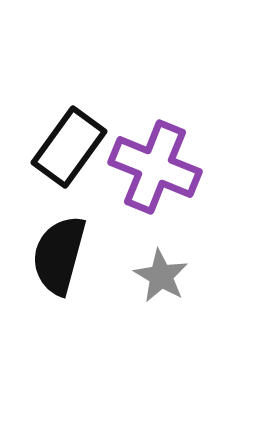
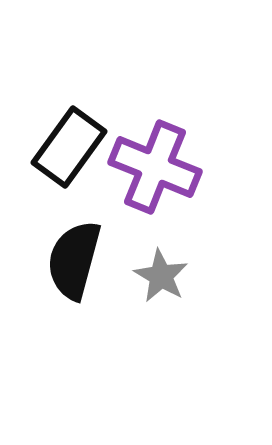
black semicircle: moved 15 px right, 5 px down
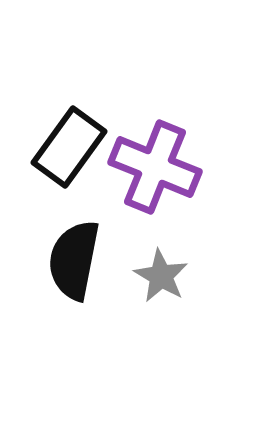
black semicircle: rotated 4 degrees counterclockwise
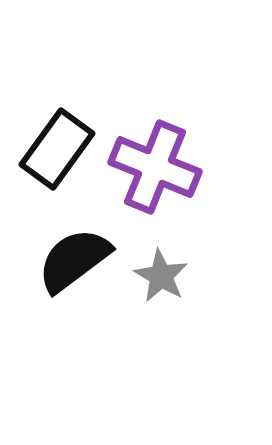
black rectangle: moved 12 px left, 2 px down
black semicircle: rotated 42 degrees clockwise
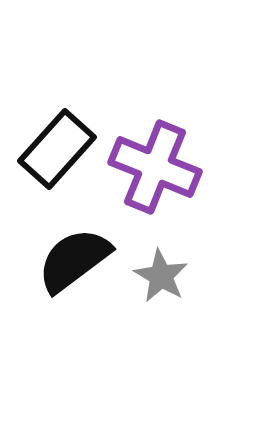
black rectangle: rotated 6 degrees clockwise
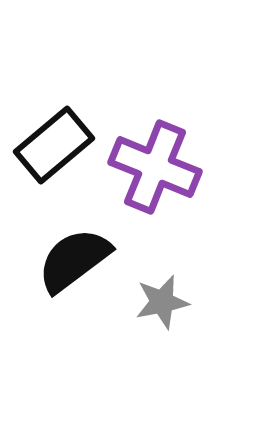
black rectangle: moved 3 px left, 4 px up; rotated 8 degrees clockwise
gray star: moved 1 px right, 26 px down; rotated 30 degrees clockwise
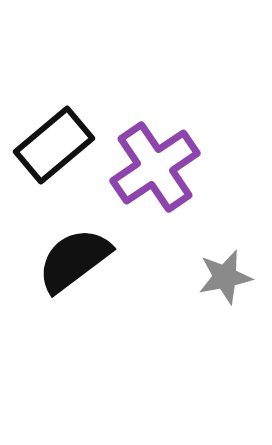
purple cross: rotated 34 degrees clockwise
gray star: moved 63 px right, 25 px up
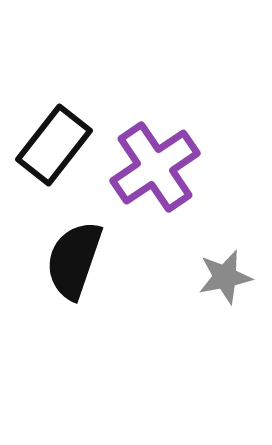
black rectangle: rotated 12 degrees counterclockwise
black semicircle: rotated 34 degrees counterclockwise
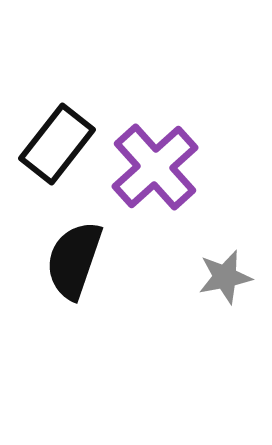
black rectangle: moved 3 px right, 1 px up
purple cross: rotated 8 degrees counterclockwise
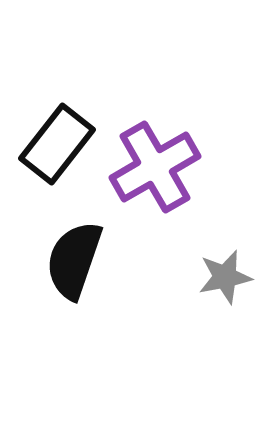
purple cross: rotated 12 degrees clockwise
